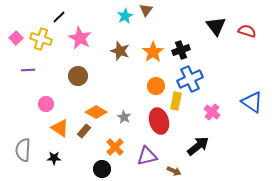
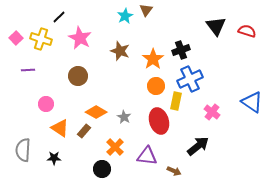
orange star: moved 7 px down
purple triangle: rotated 20 degrees clockwise
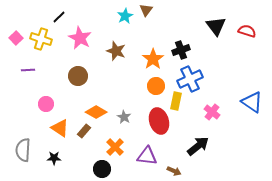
brown star: moved 4 px left
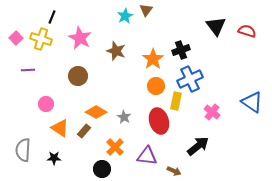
black line: moved 7 px left; rotated 24 degrees counterclockwise
